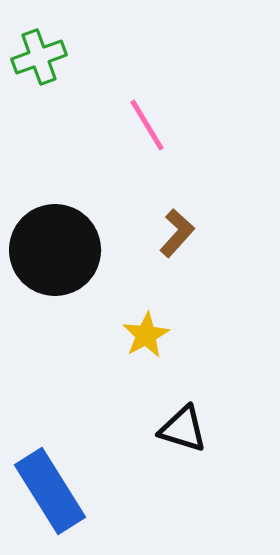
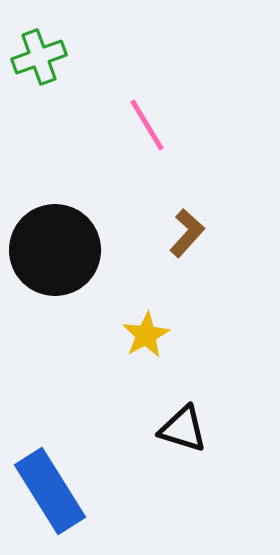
brown L-shape: moved 10 px right
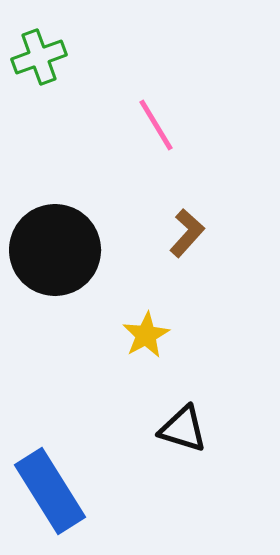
pink line: moved 9 px right
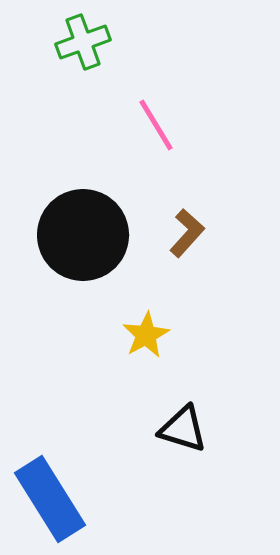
green cross: moved 44 px right, 15 px up
black circle: moved 28 px right, 15 px up
blue rectangle: moved 8 px down
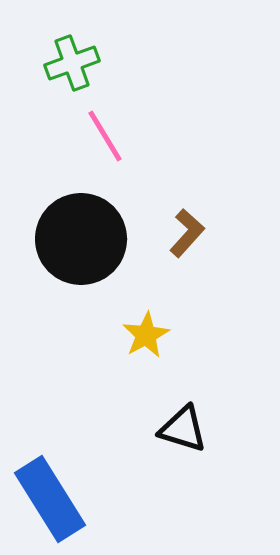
green cross: moved 11 px left, 21 px down
pink line: moved 51 px left, 11 px down
black circle: moved 2 px left, 4 px down
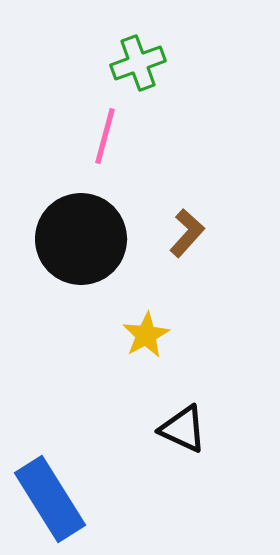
green cross: moved 66 px right
pink line: rotated 46 degrees clockwise
black triangle: rotated 8 degrees clockwise
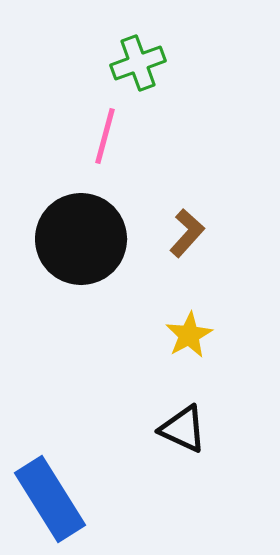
yellow star: moved 43 px right
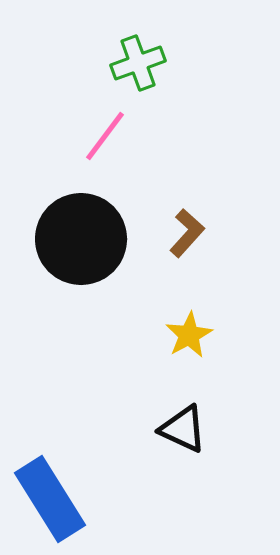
pink line: rotated 22 degrees clockwise
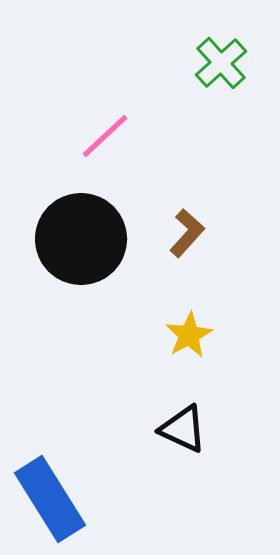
green cross: moved 83 px right; rotated 22 degrees counterclockwise
pink line: rotated 10 degrees clockwise
